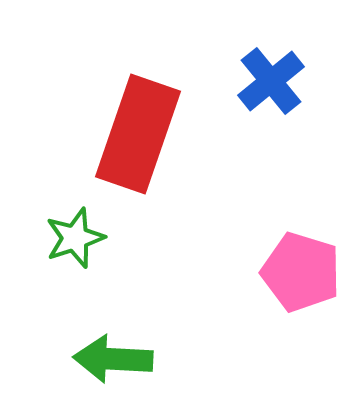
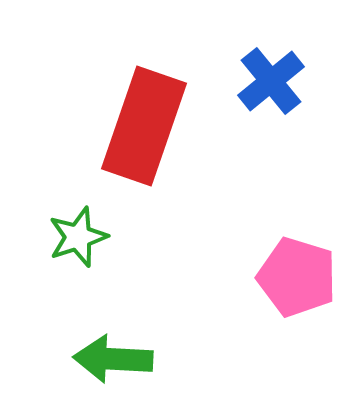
red rectangle: moved 6 px right, 8 px up
green star: moved 3 px right, 1 px up
pink pentagon: moved 4 px left, 5 px down
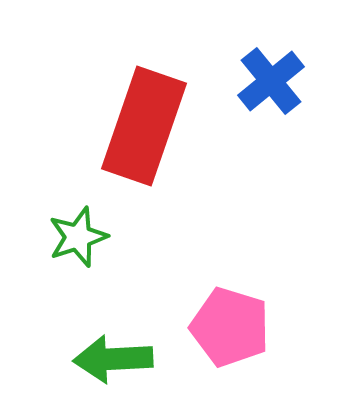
pink pentagon: moved 67 px left, 50 px down
green arrow: rotated 6 degrees counterclockwise
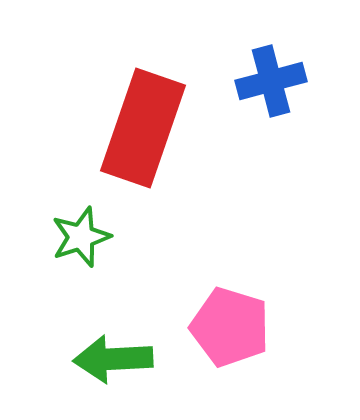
blue cross: rotated 24 degrees clockwise
red rectangle: moved 1 px left, 2 px down
green star: moved 3 px right
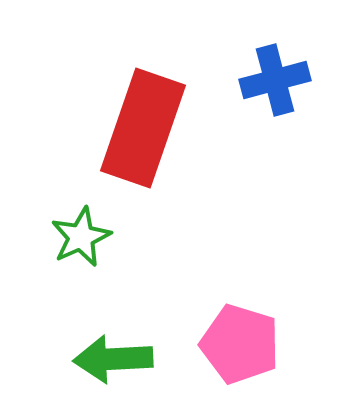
blue cross: moved 4 px right, 1 px up
green star: rotated 6 degrees counterclockwise
pink pentagon: moved 10 px right, 17 px down
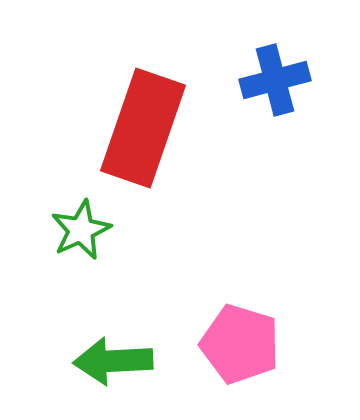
green star: moved 7 px up
green arrow: moved 2 px down
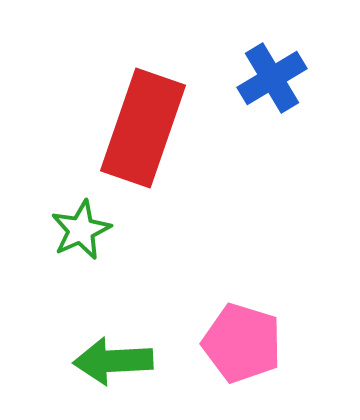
blue cross: moved 3 px left, 2 px up; rotated 16 degrees counterclockwise
pink pentagon: moved 2 px right, 1 px up
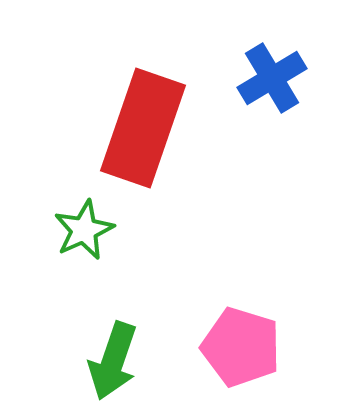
green star: moved 3 px right
pink pentagon: moved 1 px left, 4 px down
green arrow: rotated 68 degrees counterclockwise
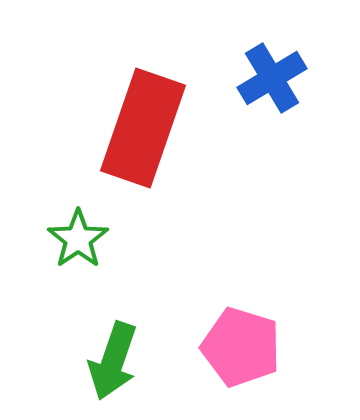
green star: moved 6 px left, 9 px down; rotated 10 degrees counterclockwise
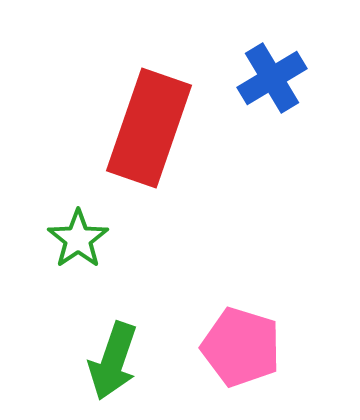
red rectangle: moved 6 px right
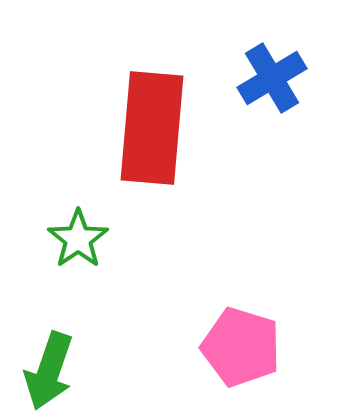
red rectangle: moved 3 px right; rotated 14 degrees counterclockwise
green arrow: moved 64 px left, 10 px down
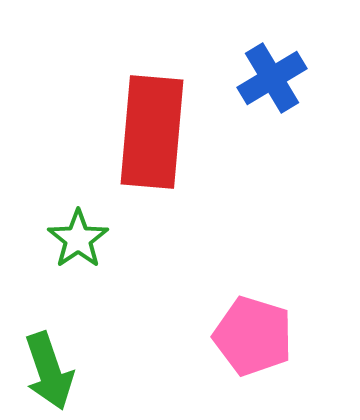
red rectangle: moved 4 px down
pink pentagon: moved 12 px right, 11 px up
green arrow: rotated 38 degrees counterclockwise
